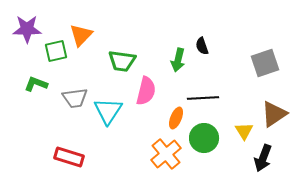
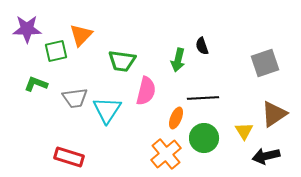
cyan triangle: moved 1 px left, 1 px up
black arrow: moved 3 px right, 2 px up; rotated 56 degrees clockwise
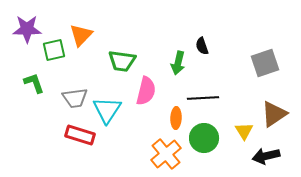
green square: moved 2 px left, 1 px up
green arrow: moved 3 px down
green L-shape: moved 2 px left, 1 px up; rotated 50 degrees clockwise
orange ellipse: rotated 20 degrees counterclockwise
red rectangle: moved 11 px right, 22 px up
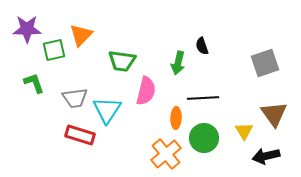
brown triangle: rotated 32 degrees counterclockwise
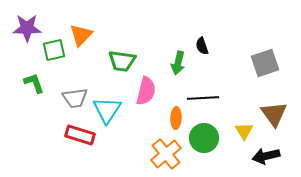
purple star: moved 1 px up
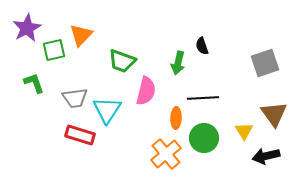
purple star: rotated 28 degrees counterclockwise
green trapezoid: rotated 12 degrees clockwise
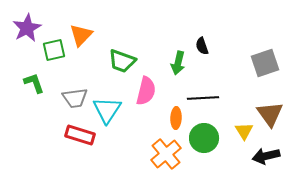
brown triangle: moved 4 px left
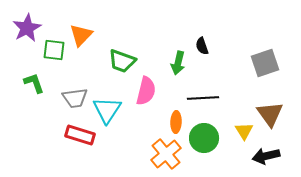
green square: rotated 20 degrees clockwise
orange ellipse: moved 4 px down
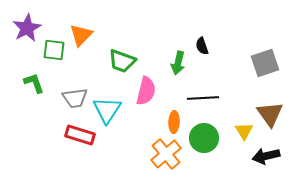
orange ellipse: moved 2 px left
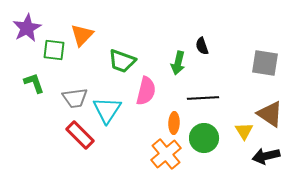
orange triangle: moved 1 px right
gray square: rotated 28 degrees clockwise
brown triangle: rotated 20 degrees counterclockwise
orange ellipse: moved 1 px down
red rectangle: rotated 28 degrees clockwise
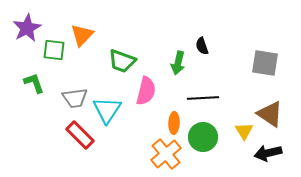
green circle: moved 1 px left, 1 px up
black arrow: moved 2 px right, 3 px up
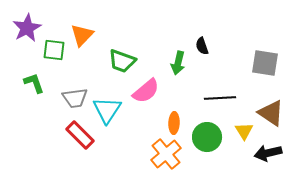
pink semicircle: rotated 36 degrees clockwise
black line: moved 17 px right
brown triangle: moved 1 px right, 1 px up
green circle: moved 4 px right
